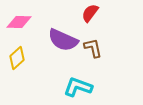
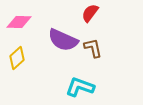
cyan L-shape: moved 2 px right
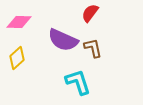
cyan L-shape: moved 2 px left, 5 px up; rotated 52 degrees clockwise
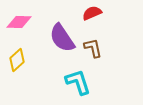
red semicircle: moved 2 px right; rotated 30 degrees clockwise
purple semicircle: moved 1 px left, 2 px up; rotated 32 degrees clockwise
yellow diamond: moved 2 px down
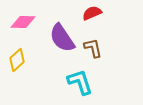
pink diamond: moved 4 px right
cyan L-shape: moved 2 px right
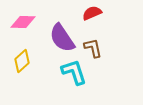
yellow diamond: moved 5 px right, 1 px down
cyan L-shape: moved 6 px left, 10 px up
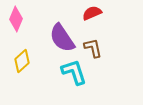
pink diamond: moved 7 px left, 3 px up; rotated 70 degrees counterclockwise
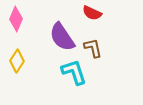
red semicircle: rotated 132 degrees counterclockwise
purple semicircle: moved 1 px up
yellow diamond: moved 5 px left; rotated 15 degrees counterclockwise
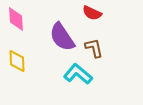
pink diamond: rotated 25 degrees counterclockwise
brown L-shape: moved 1 px right
yellow diamond: rotated 35 degrees counterclockwise
cyan L-shape: moved 4 px right, 2 px down; rotated 32 degrees counterclockwise
